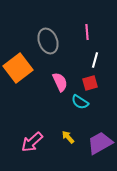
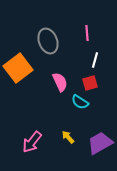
pink line: moved 1 px down
pink arrow: rotated 10 degrees counterclockwise
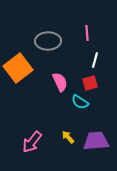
gray ellipse: rotated 70 degrees counterclockwise
purple trapezoid: moved 4 px left, 2 px up; rotated 24 degrees clockwise
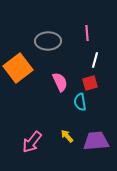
cyan semicircle: rotated 48 degrees clockwise
yellow arrow: moved 1 px left, 1 px up
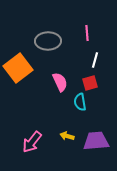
yellow arrow: rotated 32 degrees counterclockwise
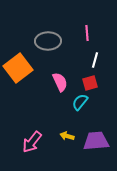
cyan semicircle: rotated 48 degrees clockwise
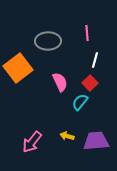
red square: rotated 28 degrees counterclockwise
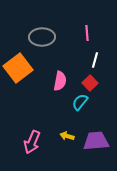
gray ellipse: moved 6 px left, 4 px up
pink semicircle: moved 1 px up; rotated 36 degrees clockwise
pink arrow: rotated 15 degrees counterclockwise
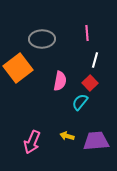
gray ellipse: moved 2 px down
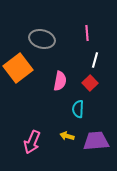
gray ellipse: rotated 15 degrees clockwise
cyan semicircle: moved 2 px left, 7 px down; rotated 36 degrees counterclockwise
